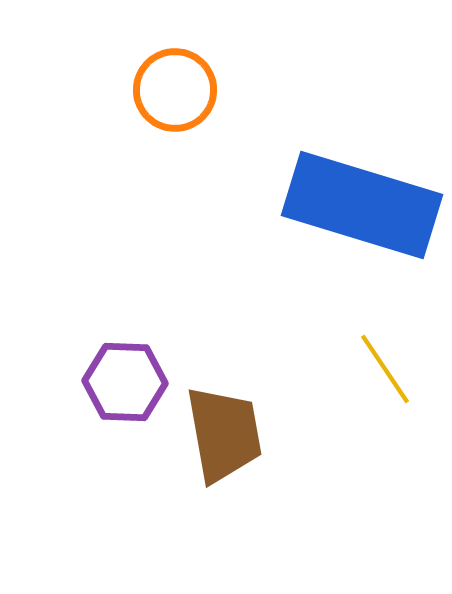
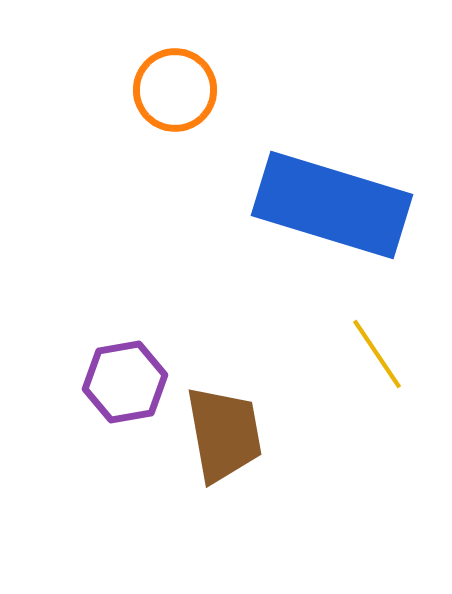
blue rectangle: moved 30 px left
yellow line: moved 8 px left, 15 px up
purple hexagon: rotated 12 degrees counterclockwise
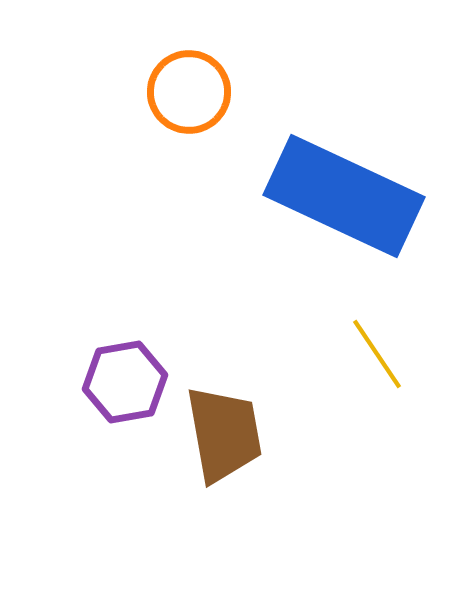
orange circle: moved 14 px right, 2 px down
blue rectangle: moved 12 px right, 9 px up; rotated 8 degrees clockwise
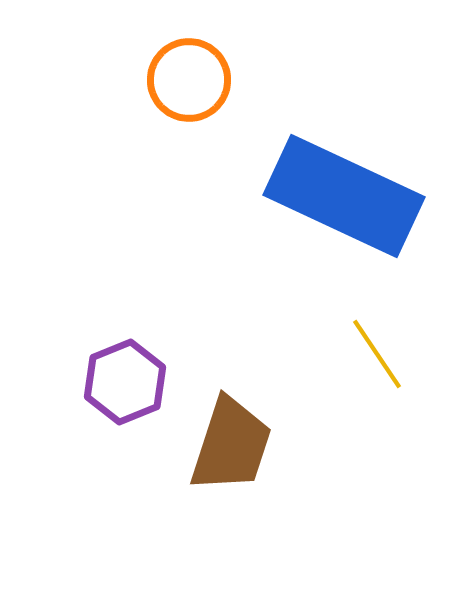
orange circle: moved 12 px up
purple hexagon: rotated 12 degrees counterclockwise
brown trapezoid: moved 7 px right, 11 px down; rotated 28 degrees clockwise
